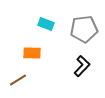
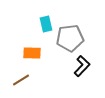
cyan rectangle: rotated 56 degrees clockwise
gray pentagon: moved 14 px left, 9 px down
brown line: moved 3 px right
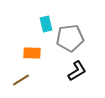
black L-shape: moved 5 px left, 5 px down; rotated 15 degrees clockwise
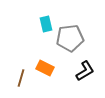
orange rectangle: moved 13 px right, 15 px down; rotated 24 degrees clockwise
black L-shape: moved 8 px right
brown line: moved 2 px up; rotated 42 degrees counterclockwise
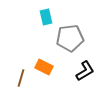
cyan rectangle: moved 7 px up
orange rectangle: moved 1 px left, 1 px up
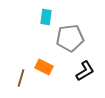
cyan rectangle: rotated 21 degrees clockwise
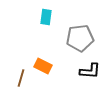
gray pentagon: moved 10 px right
orange rectangle: moved 1 px left, 1 px up
black L-shape: moved 5 px right; rotated 35 degrees clockwise
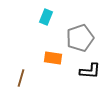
cyan rectangle: rotated 14 degrees clockwise
gray pentagon: rotated 12 degrees counterclockwise
orange rectangle: moved 10 px right, 8 px up; rotated 18 degrees counterclockwise
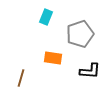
gray pentagon: moved 4 px up
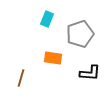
cyan rectangle: moved 1 px right, 2 px down
black L-shape: moved 2 px down
